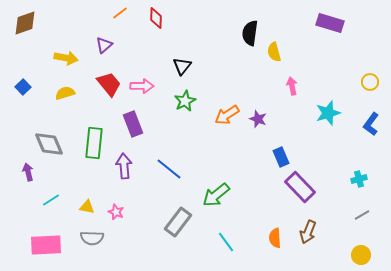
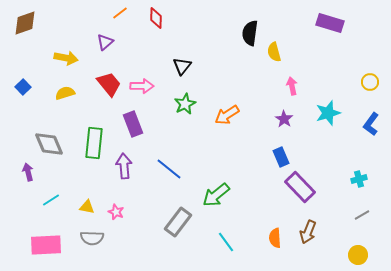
purple triangle at (104, 45): moved 1 px right, 3 px up
green star at (185, 101): moved 3 px down
purple star at (258, 119): moved 26 px right; rotated 12 degrees clockwise
yellow circle at (361, 255): moved 3 px left
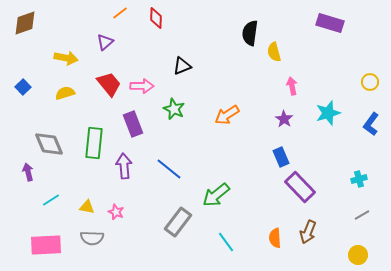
black triangle at (182, 66): rotated 30 degrees clockwise
green star at (185, 104): moved 11 px left, 5 px down; rotated 20 degrees counterclockwise
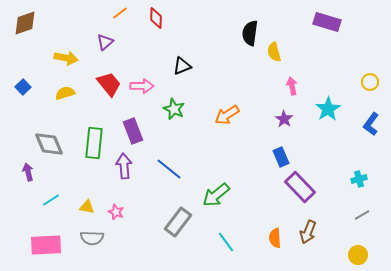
purple rectangle at (330, 23): moved 3 px left, 1 px up
cyan star at (328, 113): moved 4 px up; rotated 15 degrees counterclockwise
purple rectangle at (133, 124): moved 7 px down
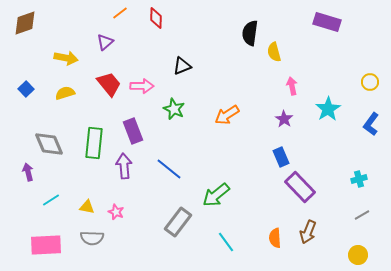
blue square at (23, 87): moved 3 px right, 2 px down
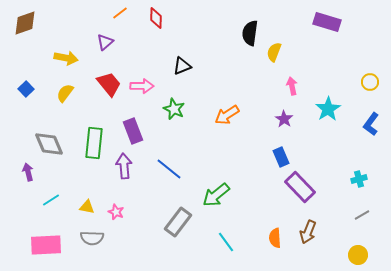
yellow semicircle at (274, 52): rotated 36 degrees clockwise
yellow semicircle at (65, 93): rotated 36 degrees counterclockwise
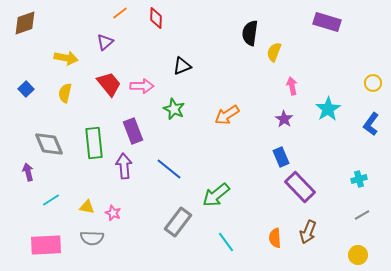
yellow circle at (370, 82): moved 3 px right, 1 px down
yellow semicircle at (65, 93): rotated 24 degrees counterclockwise
green rectangle at (94, 143): rotated 12 degrees counterclockwise
pink star at (116, 212): moved 3 px left, 1 px down
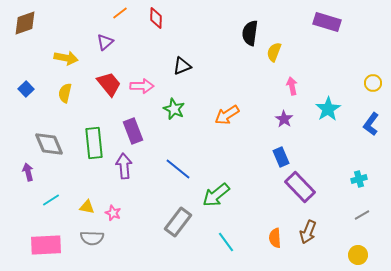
blue line at (169, 169): moved 9 px right
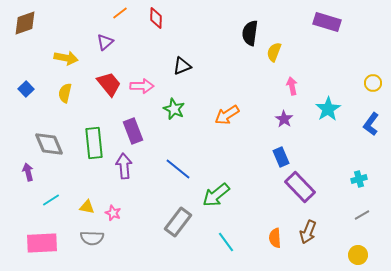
pink rectangle at (46, 245): moved 4 px left, 2 px up
